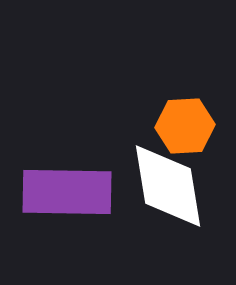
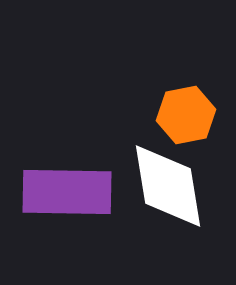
orange hexagon: moved 1 px right, 11 px up; rotated 8 degrees counterclockwise
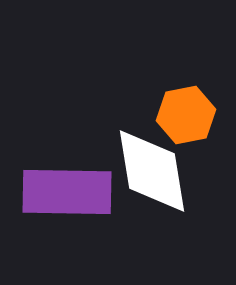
white diamond: moved 16 px left, 15 px up
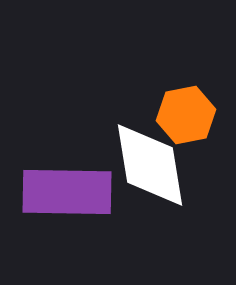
white diamond: moved 2 px left, 6 px up
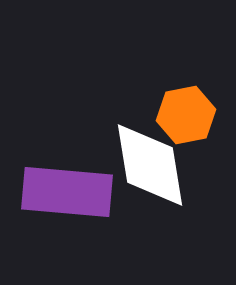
purple rectangle: rotated 4 degrees clockwise
